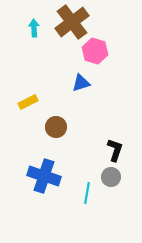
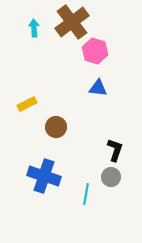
blue triangle: moved 17 px right, 5 px down; rotated 24 degrees clockwise
yellow rectangle: moved 1 px left, 2 px down
cyan line: moved 1 px left, 1 px down
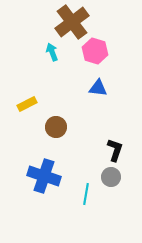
cyan arrow: moved 18 px right, 24 px down; rotated 18 degrees counterclockwise
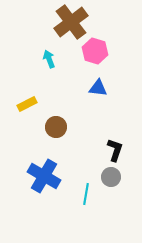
brown cross: moved 1 px left
cyan arrow: moved 3 px left, 7 px down
blue cross: rotated 12 degrees clockwise
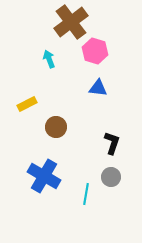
black L-shape: moved 3 px left, 7 px up
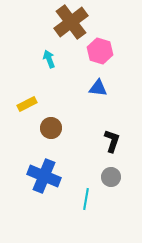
pink hexagon: moved 5 px right
brown circle: moved 5 px left, 1 px down
black L-shape: moved 2 px up
blue cross: rotated 8 degrees counterclockwise
cyan line: moved 5 px down
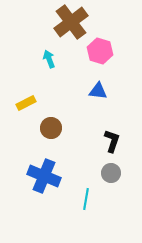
blue triangle: moved 3 px down
yellow rectangle: moved 1 px left, 1 px up
gray circle: moved 4 px up
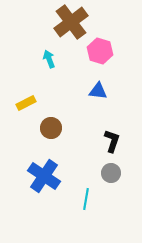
blue cross: rotated 12 degrees clockwise
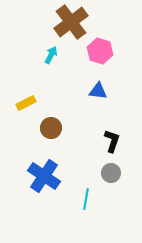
cyan arrow: moved 2 px right, 4 px up; rotated 48 degrees clockwise
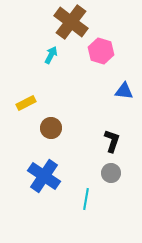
brown cross: rotated 16 degrees counterclockwise
pink hexagon: moved 1 px right
blue triangle: moved 26 px right
